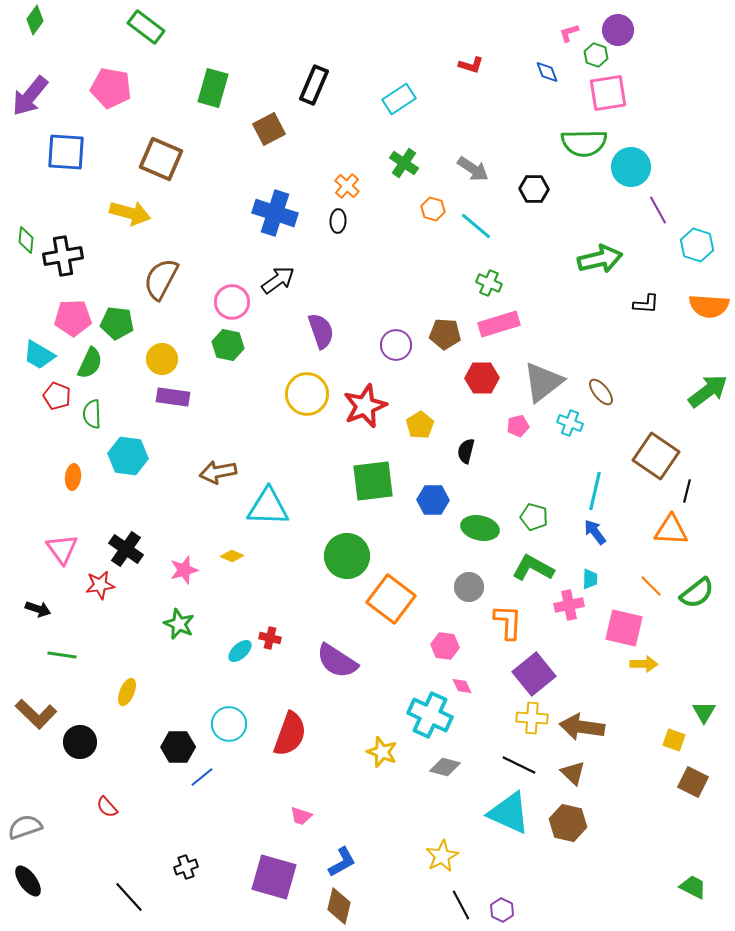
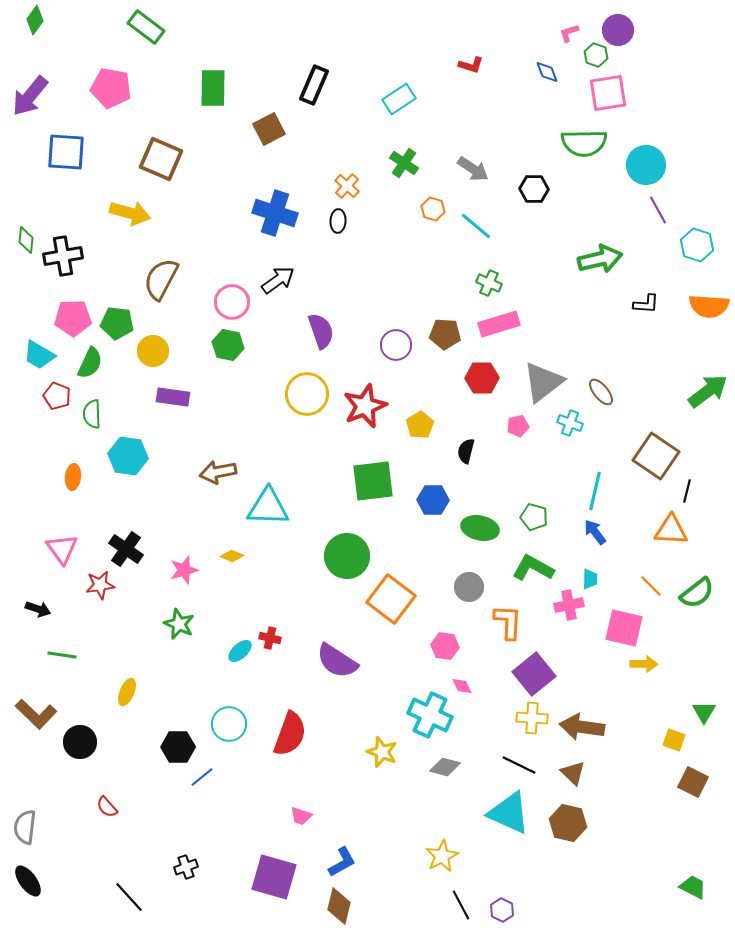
green rectangle at (213, 88): rotated 15 degrees counterclockwise
cyan circle at (631, 167): moved 15 px right, 2 px up
yellow circle at (162, 359): moved 9 px left, 8 px up
gray semicircle at (25, 827): rotated 64 degrees counterclockwise
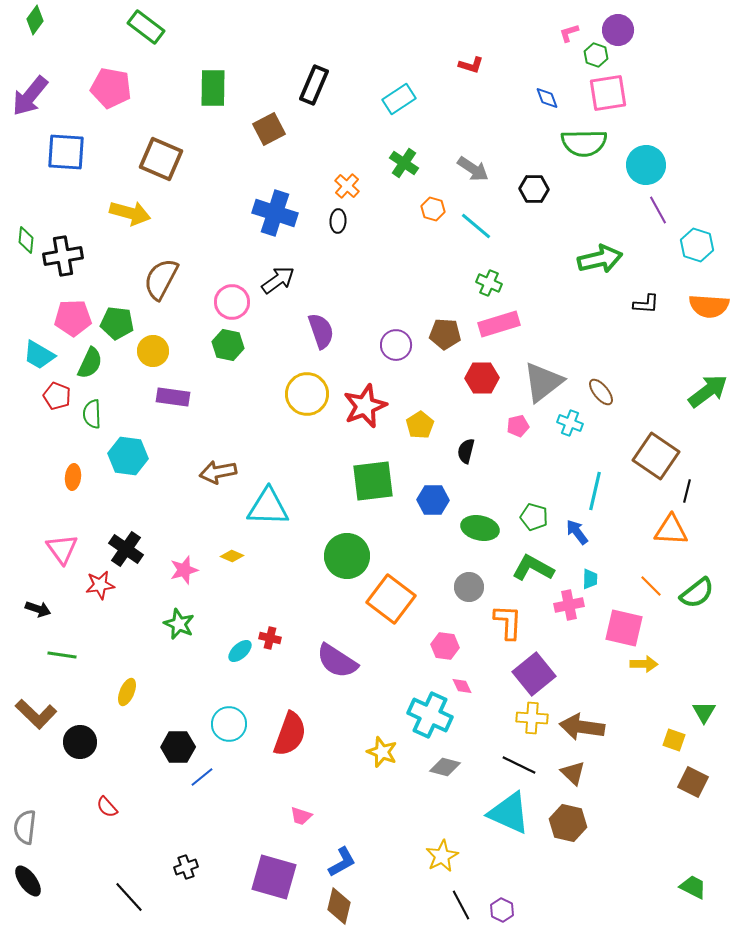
blue diamond at (547, 72): moved 26 px down
blue arrow at (595, 532): moved 18 px left
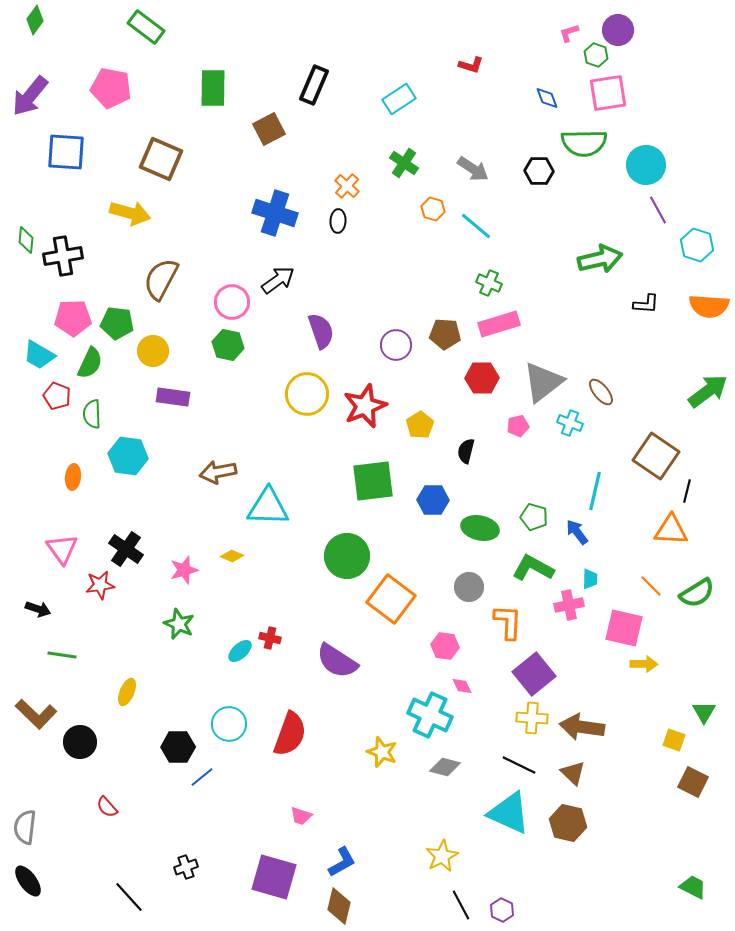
black hexagon at (534, 189): moved 5 px right, 18 px up
green semicircle at (697, 593): rotated 6 degrees clockwise
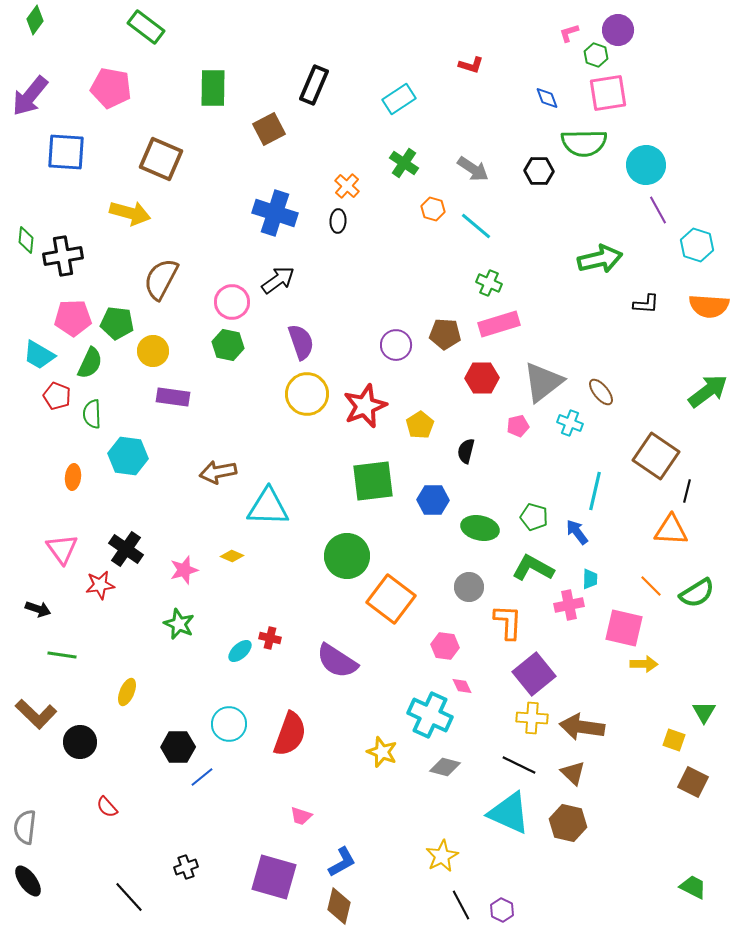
purple semicircle at (321, 331): moved 20 px left, 11 px down
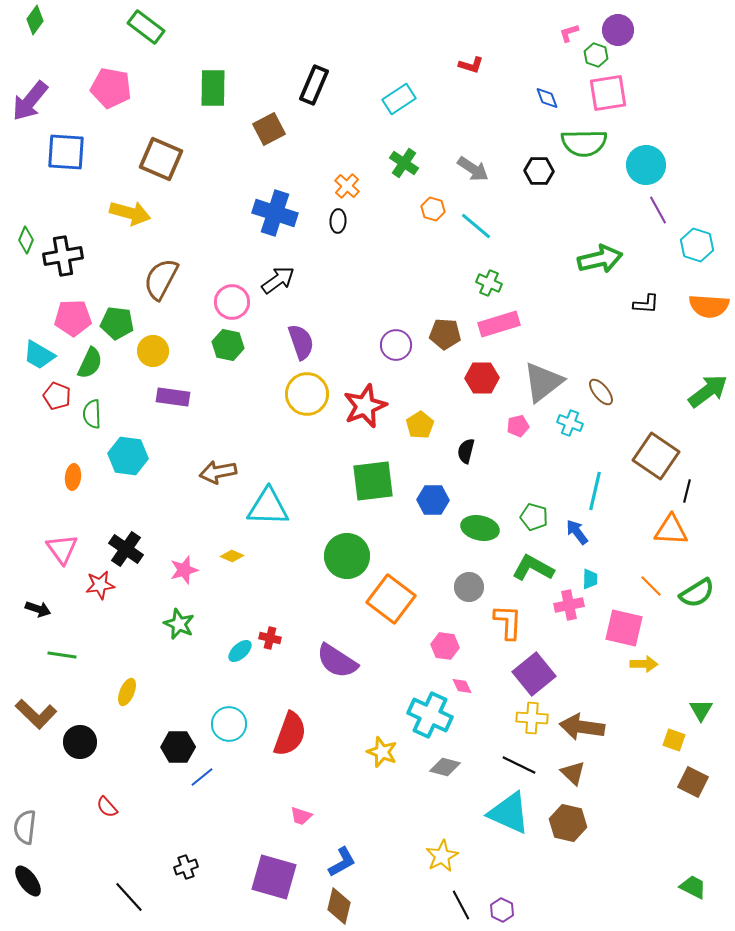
purple arrow at (30, 96): moved 5 px down
green diamond at (26, 240): rotated 16 degrees clockwise
green triangle at (704, 712): moved 3 px left, 2 px up
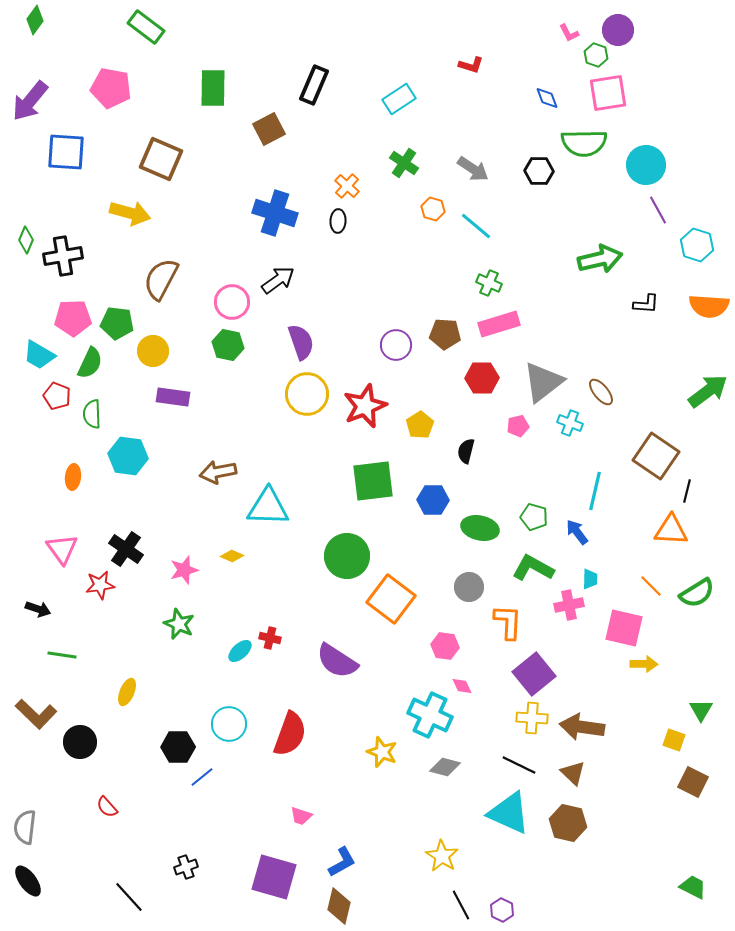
pink L-shape at (569, 33): rotated 100 degrees counterclockwise
yellow star at (442, 856): rotated 12 degrees counterclockwise
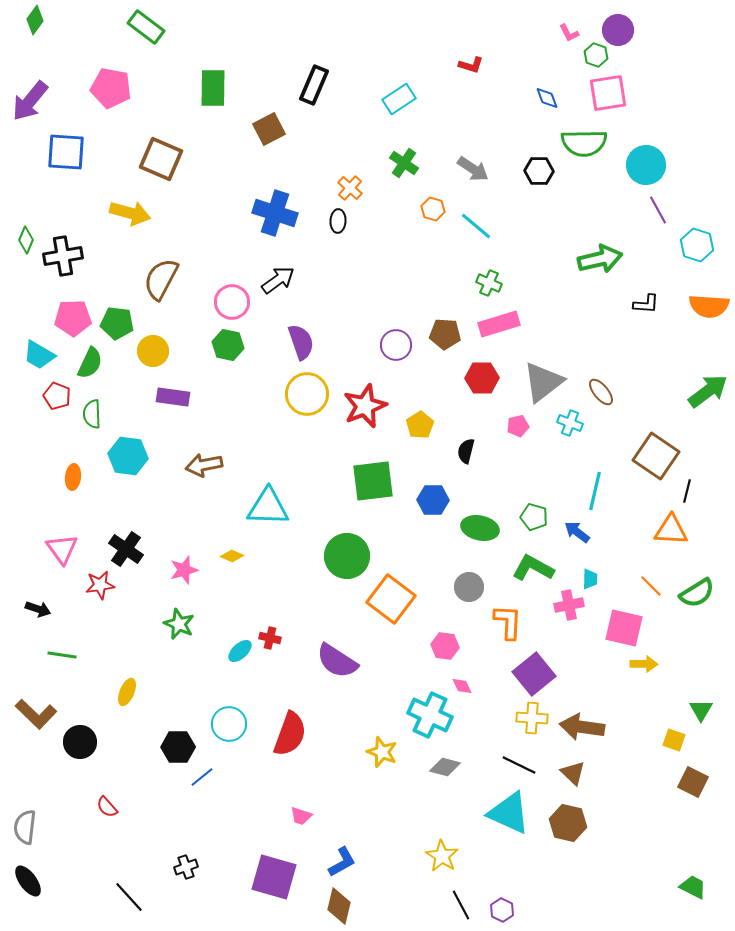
orange cross at (347, 186): moved 3 px right, 2 px down
brown arrow at (218, 472): moved 14 px left, 7 px up
blue arrow at (577, 532): rotated 16 degrees counterclockwise
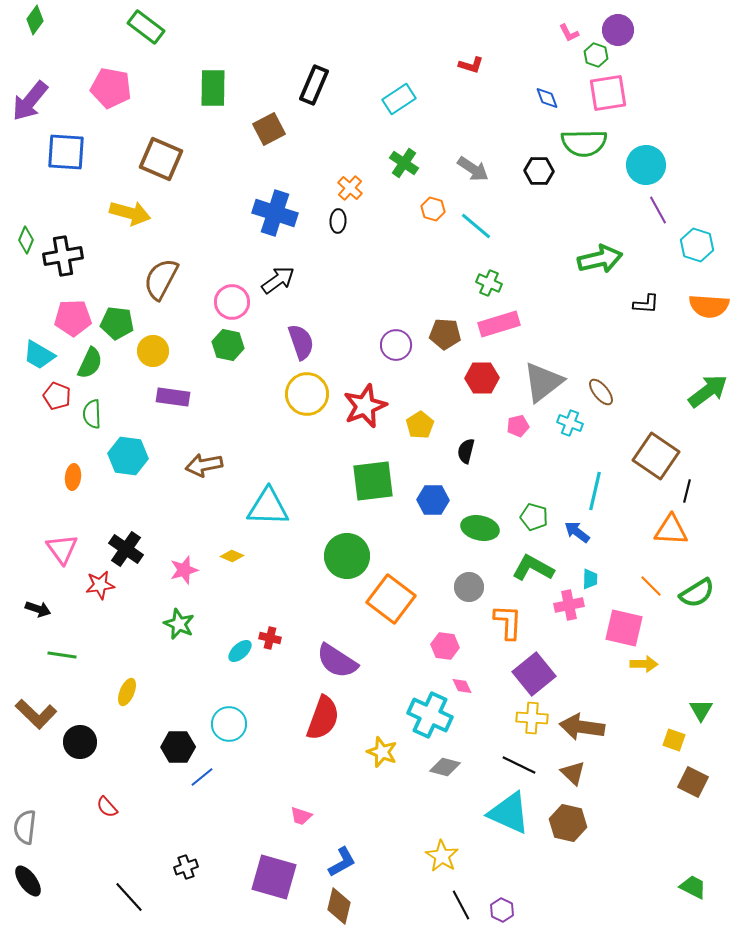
red semicircle at (290, 734): moved 33 px right, 16 px up
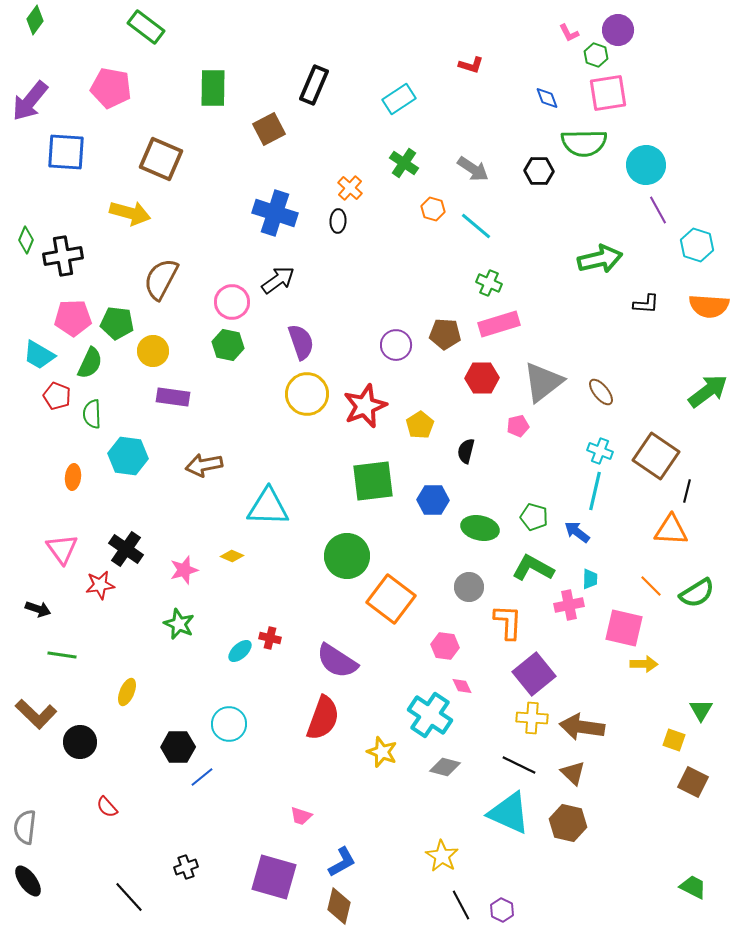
cyan cross at (570, 423): moved 30 px right, 28 px down
cyan cross at (430, 715): rotated 9 degrees clockwise
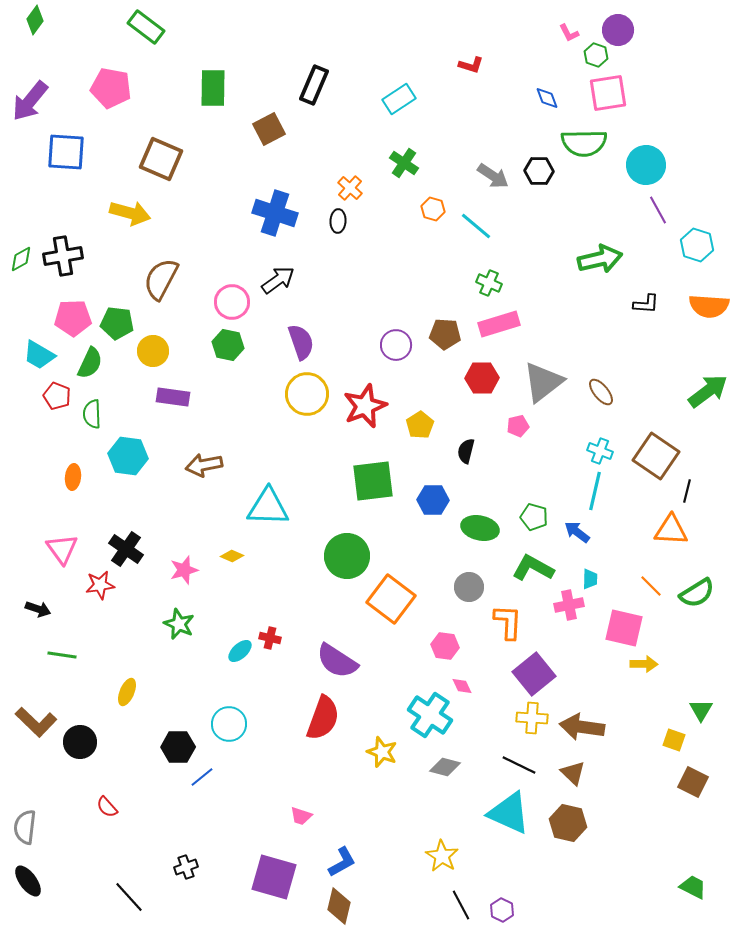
gray arrow at (473, 169): moved 20 px right, 7 px down
green diamond at (26, 240): moved 5 px left, 19 px down; rotated 40 degrees clockwise
brown L-shape at (36, 714): moved 8 px down
